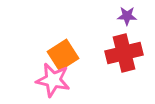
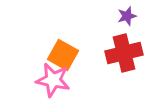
purple star: rotated 18 degrees counterclockwise
orange square: rotated 28 degrees counterclockwise
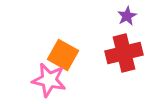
purple star: rotated 12 degrees counterclockwise
pink star: moved 4 px left
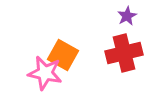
pink star: moved 4 px left, 7 px up
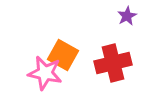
red cross: moved 11 px left, 10 px down
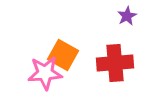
red cross: moved 2 px right; rotated 9 degrees clockwise
pink star: rotated 16 degrees counterclockwise
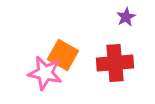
purple star: moved 1 px left, 1 px down
pink star: rotated 16 degrees clockwise
